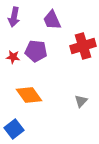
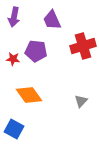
red star: moved 2 px down
blue square: rotated 24 degrees counterclockwise
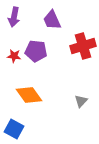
red star: moved 1 px right, 3 px up
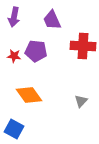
red cross: rotated 20 degrees clockwise
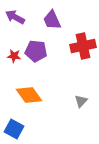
purple arrow: moved 1 px right; rotated 108 degrees clockwise
red cross: rotated 15 degrees counterclockwise
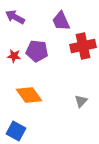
purple trapezoid: moved 9 px right, 1 px down
purple pentagon: moved 1 px right
blue square: moved 2 px right, 2 px down
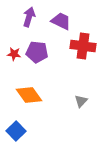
purple arrow: moved 14 px right; rotated 78 degrees clockwise
purple trapezoid: rotated 140 degrees clockwise
red cross: rotated 20 degrees clockwise
purple pentagon: moved 1 px down
red star: moved 2 px up
blue square: rotated 18 degrees clockwise
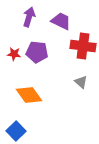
gray triangle: moved 19 px up; rotated 32 degrees counterclockwise
